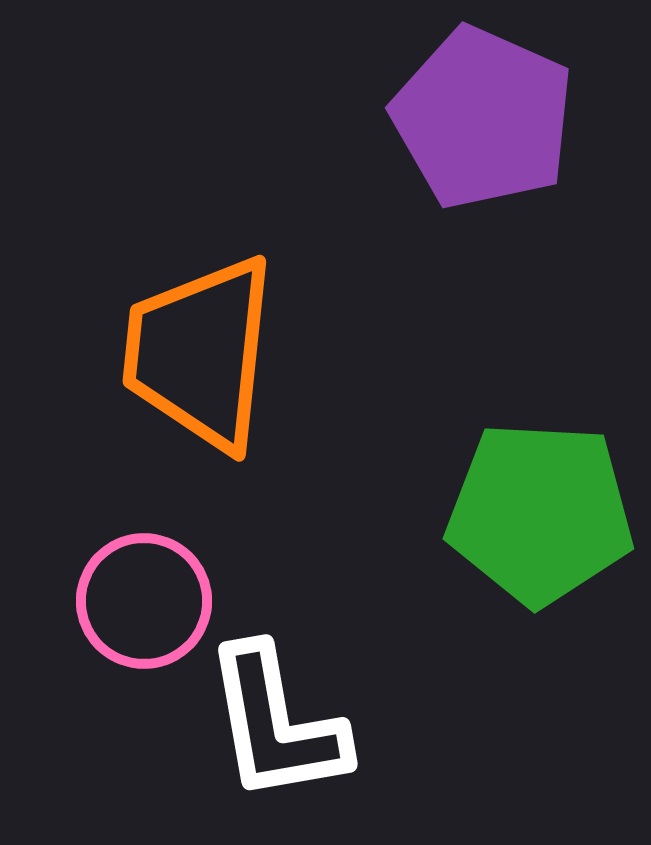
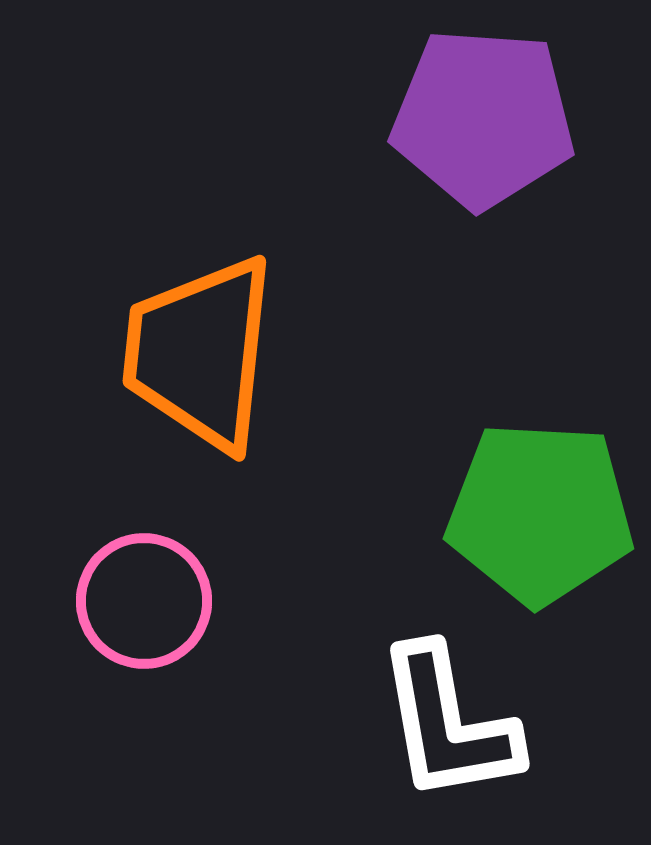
purple pentagon: rotated 20 degrees counterclockwise
white L-shape: moved 172 px right
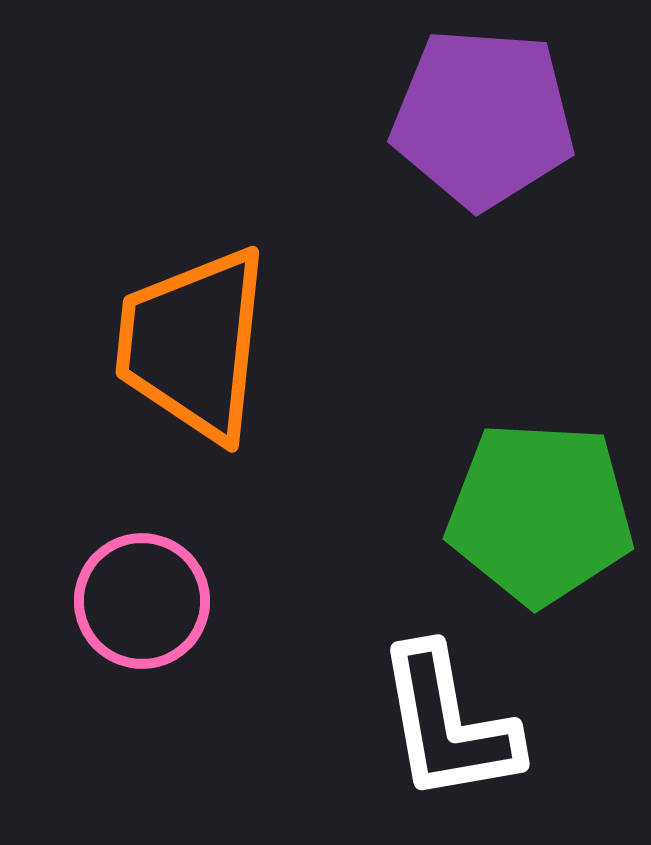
orange trapezoid: moved 7 px left, 9 px up
pink circle: moved 2 px left
